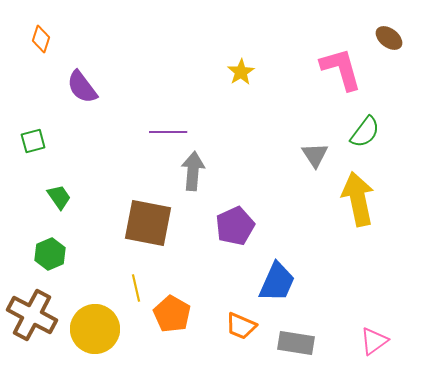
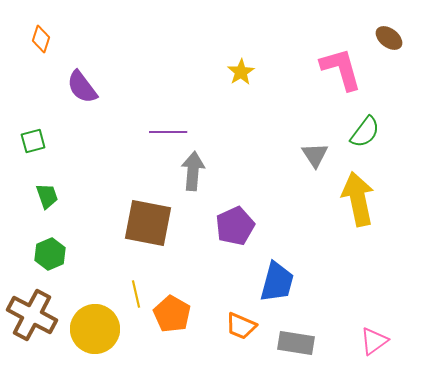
green trapezoid: moved 12 px left, 1 px up; rotated 16 degrees clockwise
blue trapezoid: rotated 9 degrees counterclockwise
yellow line: moved 6 px down
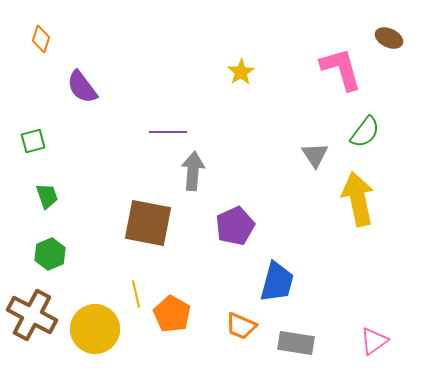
brown ellipse: rotated 12 degrees counterclockwise
